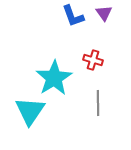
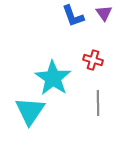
cyan star: moved 1 px left; rotated 6 degrees counterclockwise
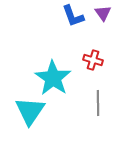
purple triangle: moved 1 px left
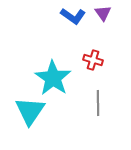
blue L-shape: rotated 35 degrees counterclockwise
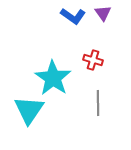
cyan triangle: moved 1 px left, 1 px up
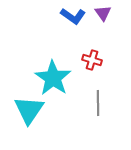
red cross: moved 1 px left
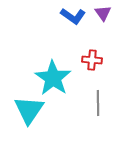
red cross: rotated 12 degrees counterclockwise
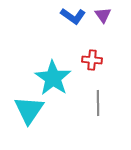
purple triangle: moved 2 px down
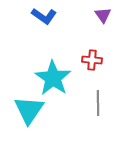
blue L-shape: moved 29 px left
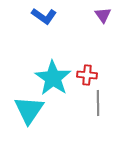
red cross: moved 5 px left, 15 px down
